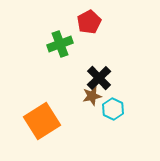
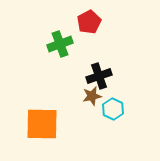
black cross: moved 2 px up; rotated 25 degrees clockwise
orange square: moved 3 px down; rotated 33 degrees clockwise
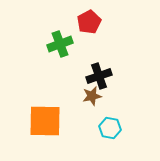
cyan hexagon: moved 3 px left, 19 px down; rotated 15 degrees counterclockwise
orange square: moved 3 px right, 3 px up
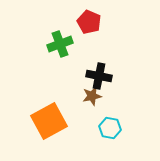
red pentagon: rotated 20 degrees counterclockwise
black cross: rotated 30 degrees clockwise
orange square: moved 4 px right; rotated 30 degrees counterclockwise
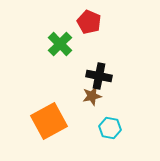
green cross: rotated 25 degrees counterclockwise
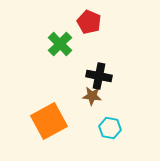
brown star: rotated 18 degrees clockwise
